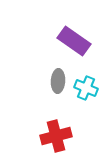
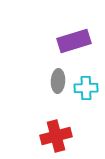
purple rectangle: rotated 52 degrees counterclockwise
cyan cross: rotated 25 degrees counterclockwise
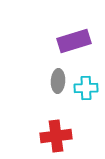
red cross: rotated 8 degrees clockwise
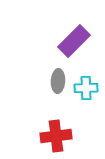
purple rectangle: rotated 28 degrees counterclockwise
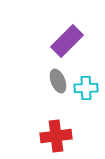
purple rectangle: moved 7 px left
gray ellipse: rotated 25 degrees counterclockwise
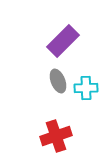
purple rectangle: moved 4 px left
red cross: rotated 12 degrees counterclockwise
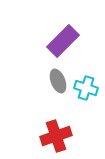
cyan cross: rotated 20 degrees clockwise
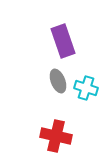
purple rectangle: rotated 64 degrees counterclockwise
red cross: rotated 32 degrees clockwise
